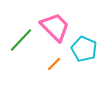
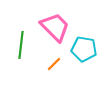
green line: moved 5 px down; rotated 36 degrees counterclockwise
cyan pentagon: rotated 15 degrees counterclockwise
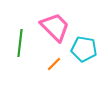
green line: moved 1 px left, 2 px up
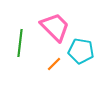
cyan pentagon: moved 3 px left, 2 px down
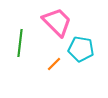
pink trapezoid: moved 2 px right, 5 px up
cyan pentagon: moved 2 px up
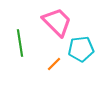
green line: rotated 16 degrees counterclockwise
cyan pentagon: rotated 15 degrees counterclockwise
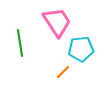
pink trapezoid: rotated 12 degrees clockwise
orange line: moved 9 px right, 8 px down
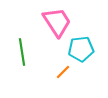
green line: moved 2 px right, 9 px down
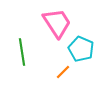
pink trapezoid: moved 1 px down
cyan pentagon: rotated 30 degrees clockwise
